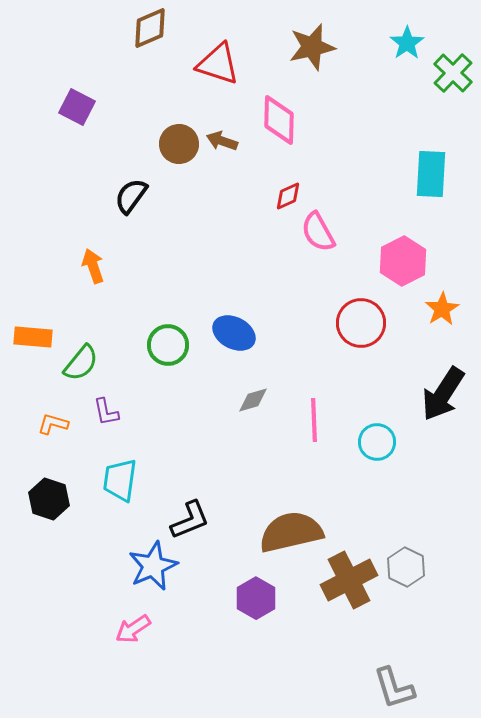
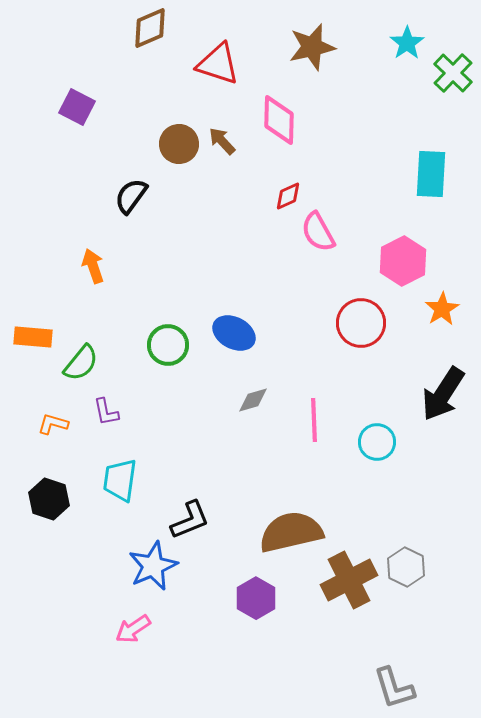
brown arrow: rotated 28 degrees clockwise
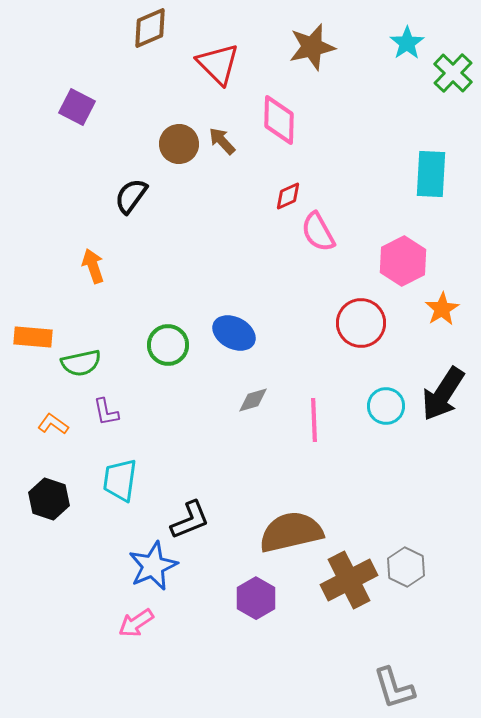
red triangle: rotated 27 degrees clockwise
green semicircle: rotated 39 degrees clockwise
orange L-shape: rotated 20 degrees clockwise
cyan circle: moved 9 px right, 36 px up
pink arrow: moved 3 px right, 6 px up
